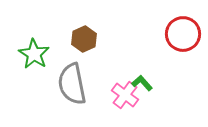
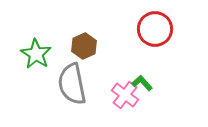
red circle: moved 28 px left, 5 px up
brown hexagon: moved 7 px down
green star: moved 2 px right
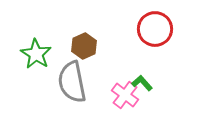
gray semicircle: moved 2 px up
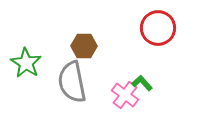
red circle: moved 3 px right, 1 px up
brown hexagon: rotated 25 degrees clockwise
green star: moved 10 px left, 9 px down
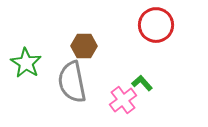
red circle: moved 2 px left, 3 px up
pink cross: moved 2 px left, 5 px down; rotated 16 degrees clockwise
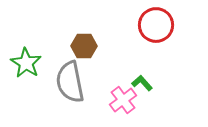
gray semicircle: moved 2 px left
